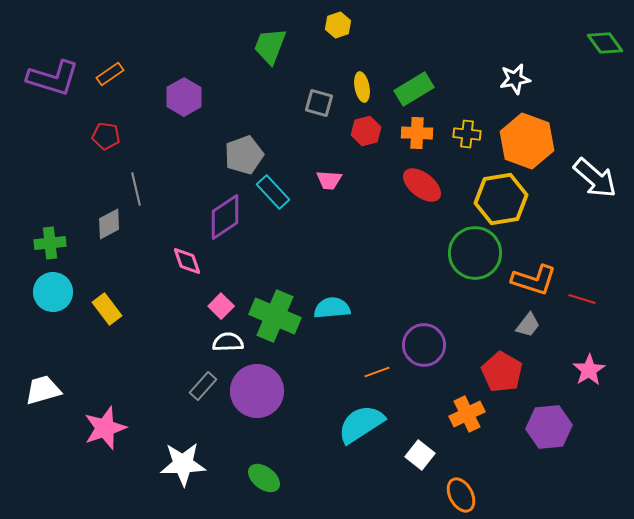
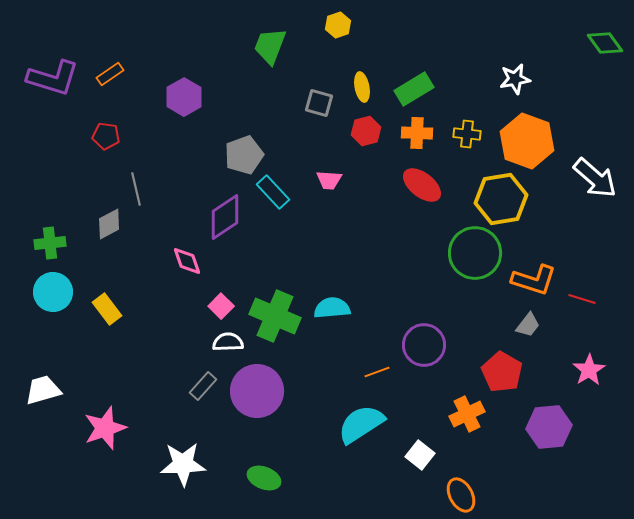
green ellipse at (264, 478): rotated 16 degrees counterclockwise
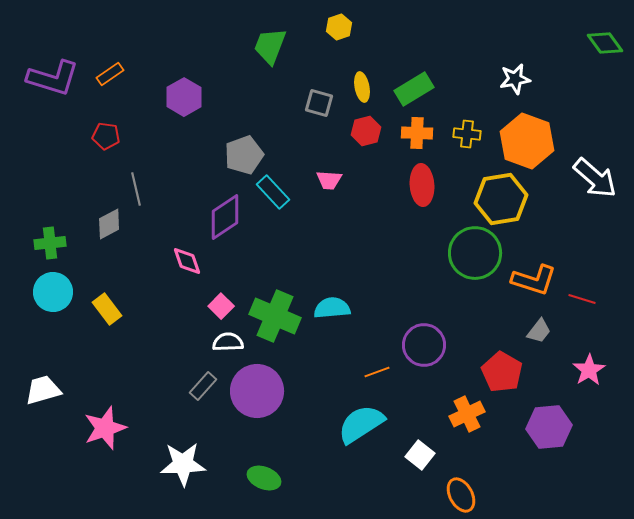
yellow hexagon at (338, 25): moved 1 px right, 2 px down
red ellipse at (422, 185): rotated 48 degrees clockwise
gray trapezoid at (528, 325): moved 11 px right, 6 px down
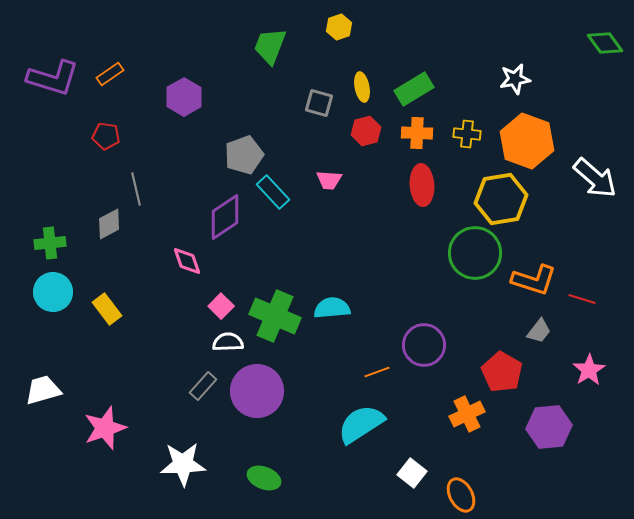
white square at (420, 455): moved 8 px left, 18 px down
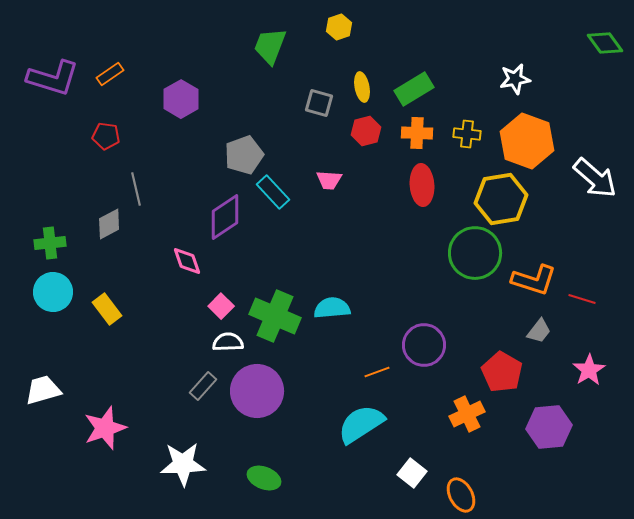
purple hexagon at (184, 97): moved 3 px left, 2 px down
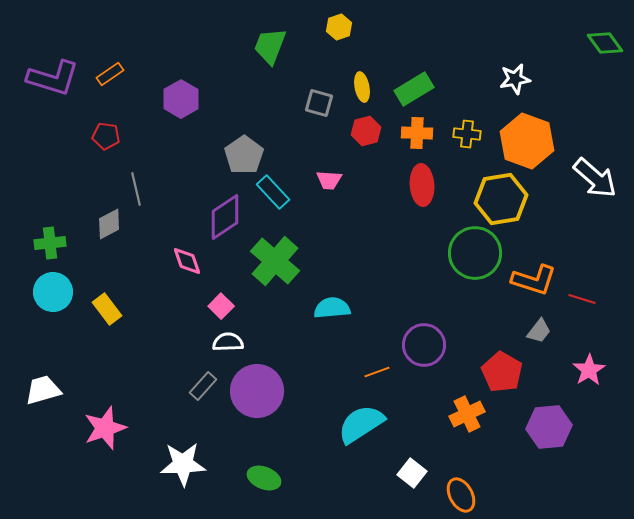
gray pentagon at (244, 155): rotated 15 degrees counterclockwise
green cross at (275, 316): moved 55 px up; rotated 18 degrees clockwise
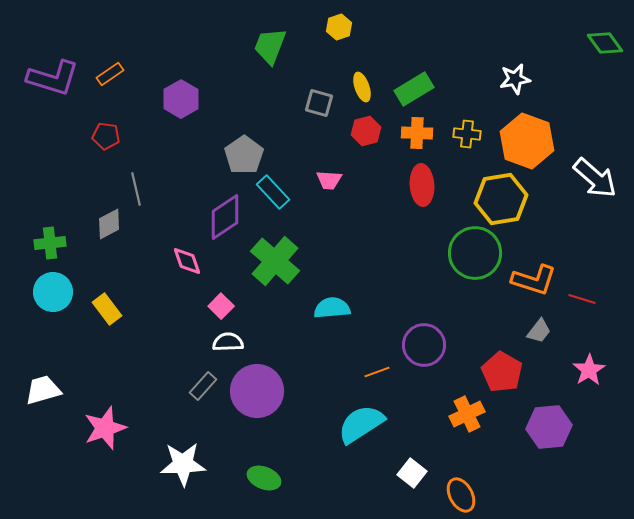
yellow ellipse at (362, 87): rotated 8 degrees counterclockwise
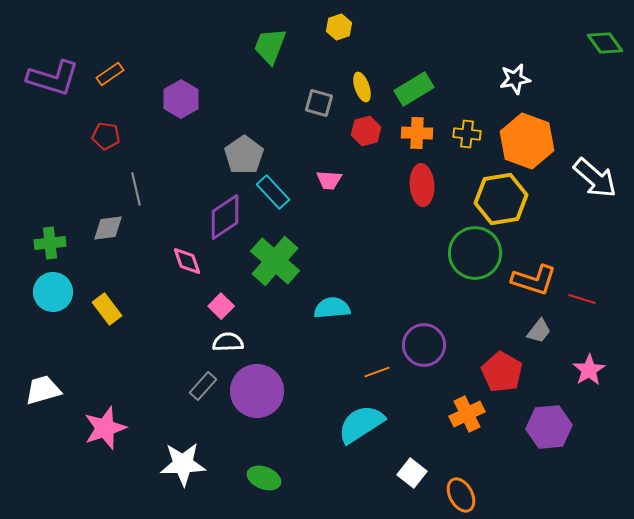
gray diamond at (109, 224): moved 1 px left, 4 px down; rotated 20 degrees clockwise
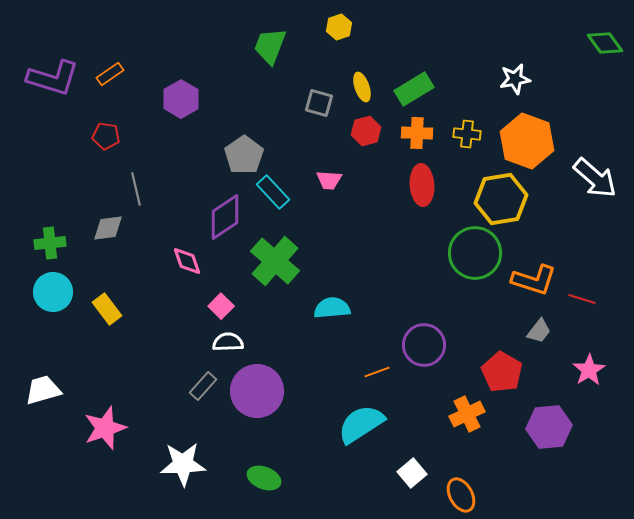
white square at (412, 473): rotated 12 degrees clockwise
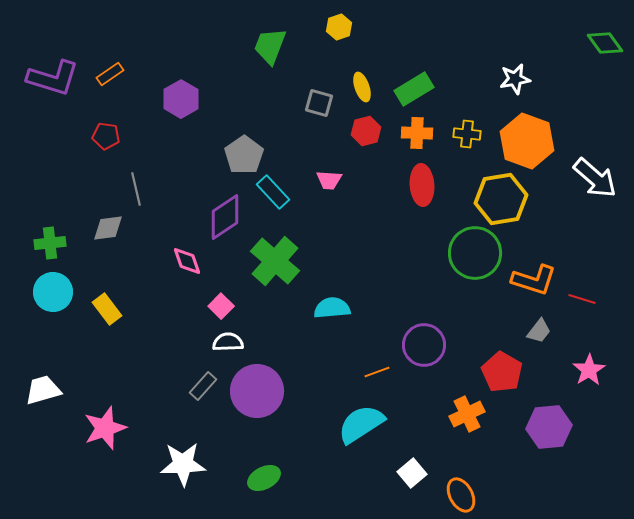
green ellipse at (264, 478): rotated 48 degrees counterclockwise
